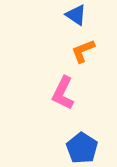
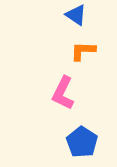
orange L-shape: rotated 24 degrees clockwise
blue pentagon: moved 6 px up
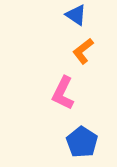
orange L-shape: rotated 40 degrees counterclockwise
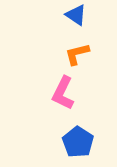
orange L-shape: moved 6 px left, 3 px down; rotated 24 degrees clockwise
blue pentagon: moved 4 px left
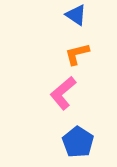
pink L-shape: rotated 24 degrees clockwise
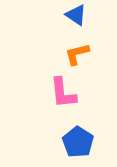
pink L-shape: rotated 56 degrees counterclockwise
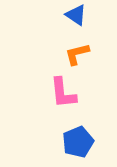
blue pentagon: rotated 16 degrees clockwise
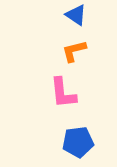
orange L-shape: moved 3 px left, 3 px up
blue pentagon: rotated 16 degrees clockwise
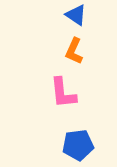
orange L-shape: rotated 52 degrees counterclockwise
blue pentagon: moved 3 px down
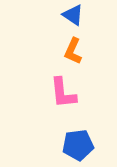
blue triangle: moved 3 px left
orange L-shape: moved 1 px left
